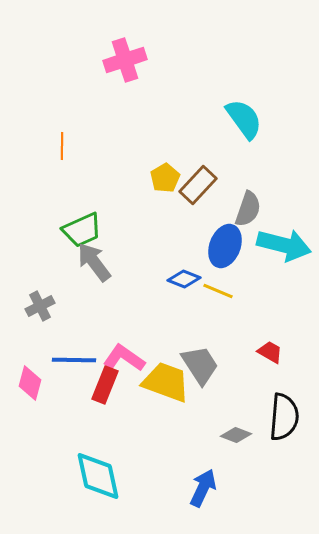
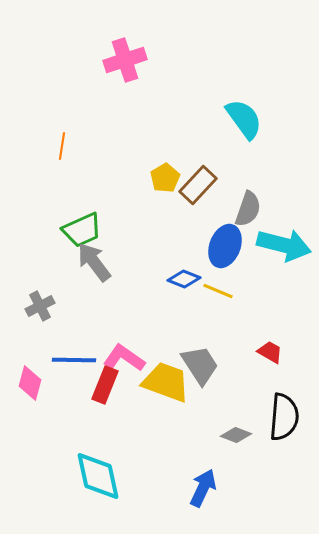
orange line: rotated 8 degrees clockwise
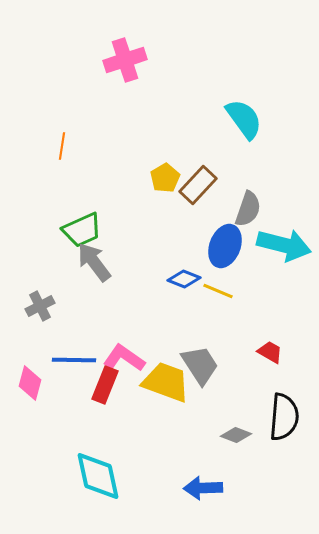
blue arrow: rotated 117 degrees counterclockwise
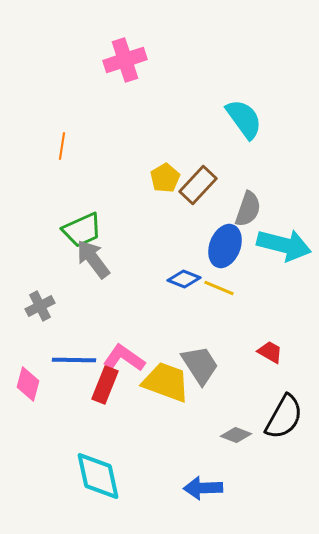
gray arrow: moved 1 px left, 3 px up
yellow line: moved 1 px right, 3 px up
pink diamond: moved 2 px left, 1 px down
black semicircle: rotated 24 degrees clockwise
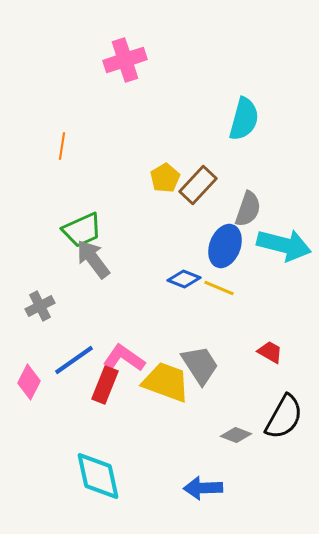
cyan semicircle: rotated 51 degrees clockwise
blue line: rotated 36 degrees counterclockwise
pink diamond: moved 1 px right, 2 px up; rotated 12 degrees clockwise
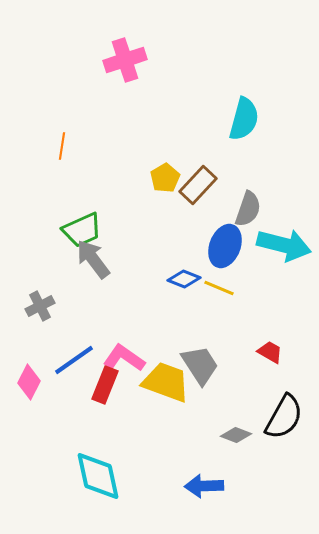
blue arrow: moved 1 px right, 2 px up
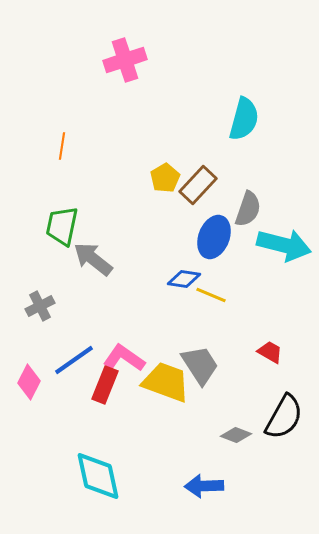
green trapezoid: moved 20 px left, 4 px up; rotated 126 degrees clockwise
blue ellipse: moved 11 px left, 9 px up
gray arrow: rotated 15 degrees counterclockwise
blue diamond: rotated 12 degrees counterclockwise
yellow line: moved 8 px left, 7 px down
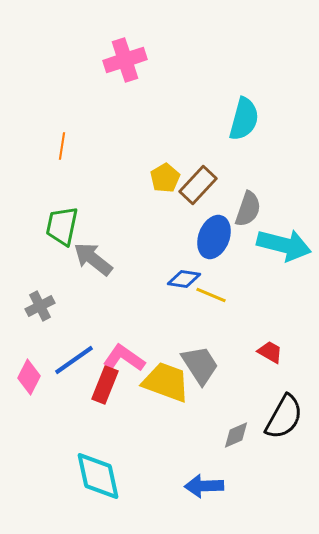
pink diamond: moved 5 px up
gray diamond: rotated 44 degrees counterclockwise
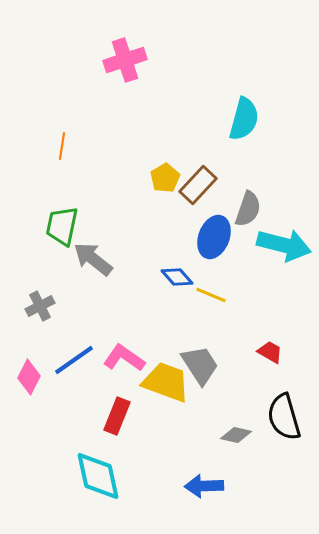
blue diamond: moved 7 px left, 2 px up; rotated 40 degrees clockwise
red rectangle: moved 12 px right, 31 px down
black semicircle: rotated 135 degrees clockwise
gray diamond: rotated 36 degrees clockwise
